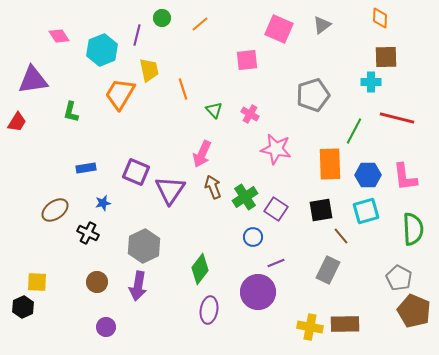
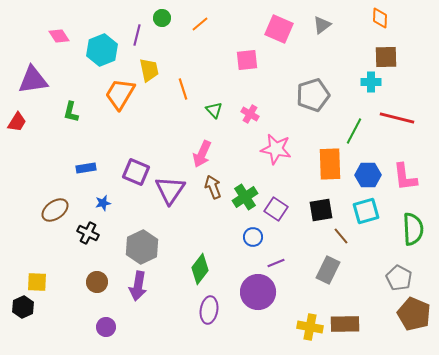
gray hexagon at (144, 246): moved 2 px left, 1 px down
brown pentagon at (414, 311): moved 3 px down
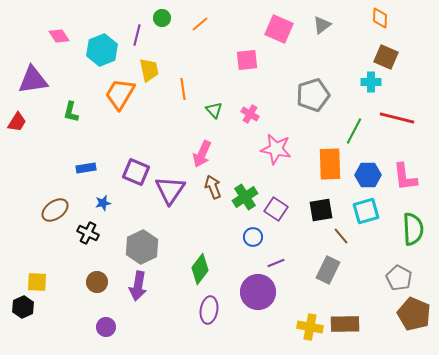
brown square at (386, 57): rotated 25 degrees clockwise
orange line at (183, 89): rotated 10 degrees clockwise
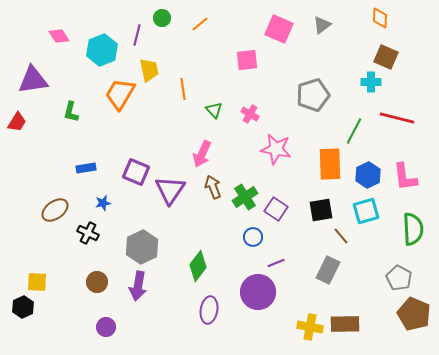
blue hexagon at (368, 175): rotated 25 degrees counterclockwise
green diamond at (200, 269): moved 2 px left, 3 px up
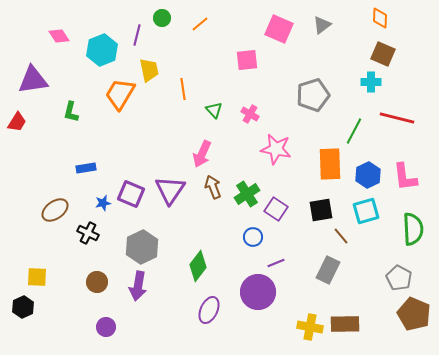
brown square at (386, 57): moved 3 px left, 3 px up
purple square at (136, 172): moved 5 px left, 22 px down
green cross at (245, 197): moved 2 px right, 3 px up
yellow square at (37, 282): moved 5 px up
purple ellipse at (209, 310): rotated 16 degrees clockwise
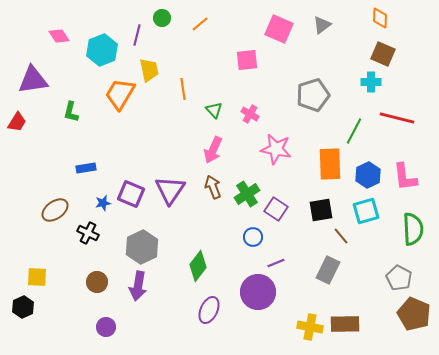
pink arrow at (202, 154): moved 11 px right, 4 px up
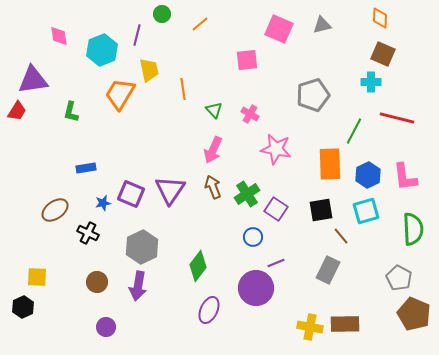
green circle at (162, 18): moved 4 px up
gray triangle at (322, 25): rotated 24 degrees clockwise
pink diamond at (59, 36): rotated 25 degrees clockwise
red trapezoid at (17, 122): moved 11 px up
purple circle at (258, 292): moved 2 px left, 4 px up
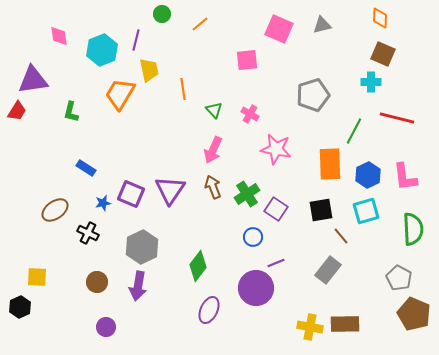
purple line at (137, 35): moved 1 px left, 5 px down
blue rectangle at (86, 168): rotated 42 degrees clockwise
gray rectangle at (328, 270): rotated 12 degrees clockwise
black hexagon at (23, 307): moved 3 px left
